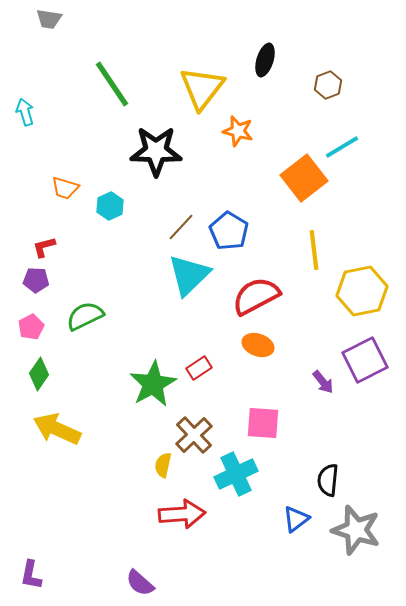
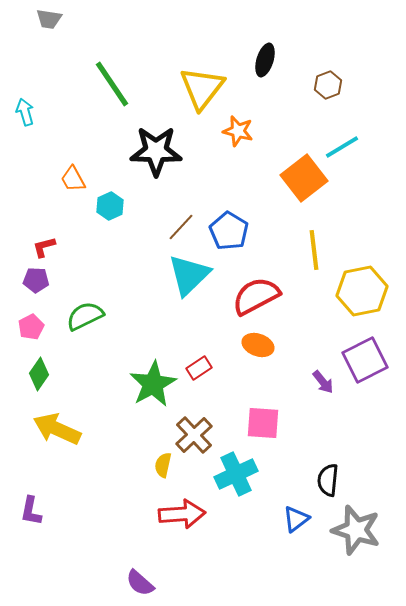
orange trapezoid: moved 8 px right, 9 px up; rotated 44 degrees clockwise
purple L-shape: moved 64 px up
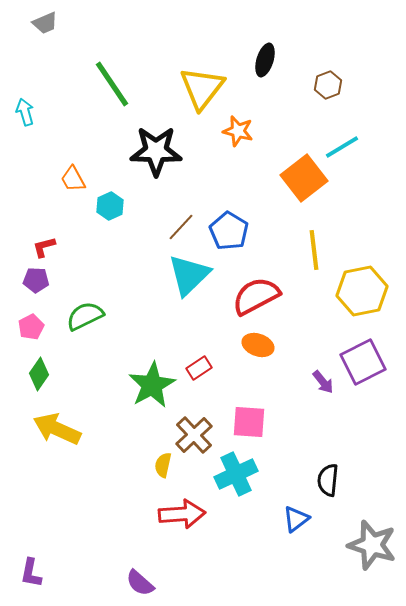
gray trapezoid: moved 4 px left, 4 px down; rotated 32 degrees counterclockwise
purple square: moved 2 px left, 2 px down
green star: moved 1 px left, 1 px down
pink square: moved 14 px left, 1 px up
purple L-shape: moved 62 px down
gray star: moved 16 px right, 15 px down
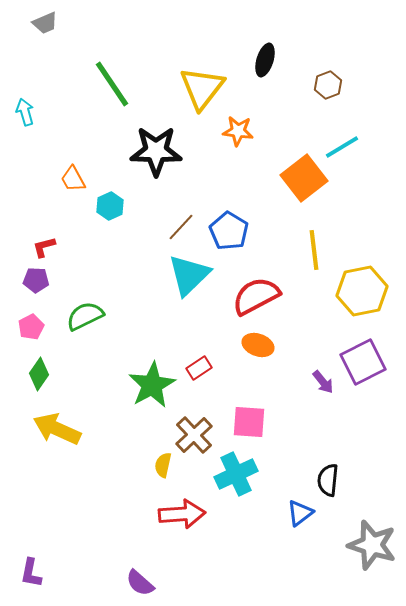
orange star: rotated 8 degrees counterclockwise
blue triangle: moved 4 px right, 6 px up
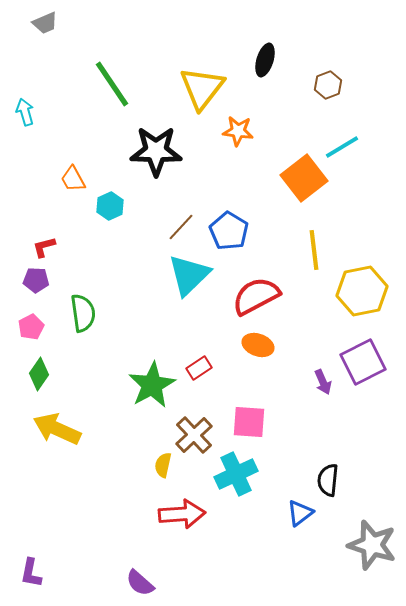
green semicircle: moved 2 px left, 3 px up; rotated 108 degrees clockwise
purple arrow: rotated 15 degrees clockwise
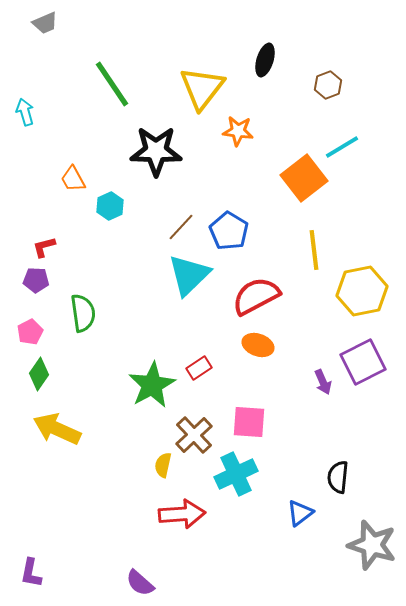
pink pentagon: moved 1 px left, 5 px down
black semicircle: moved 10 px right, 3 px up
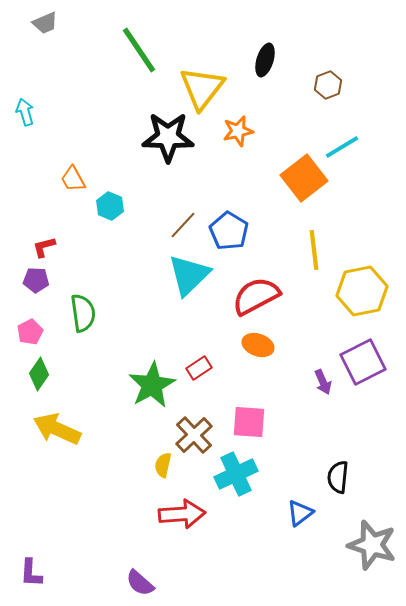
green line: moved 27 px right, 34 px up
orange star: rotated 20 degrees counterclockwise
black star: moved 12 px right, 14 px up
cyan hexagon: rotated 12 degrees counterclockwise
brown line: moved 2 px right, 2 px up
purple L-shape: rotated 8 degrees counterclockwise
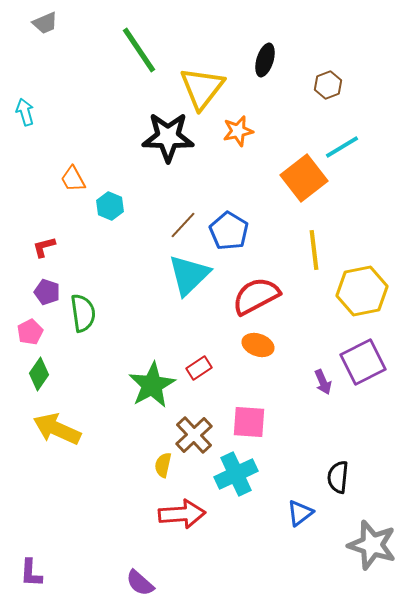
purple pentagon: moved 11 px right, 12 px down; rotated 15 degrees clockwise
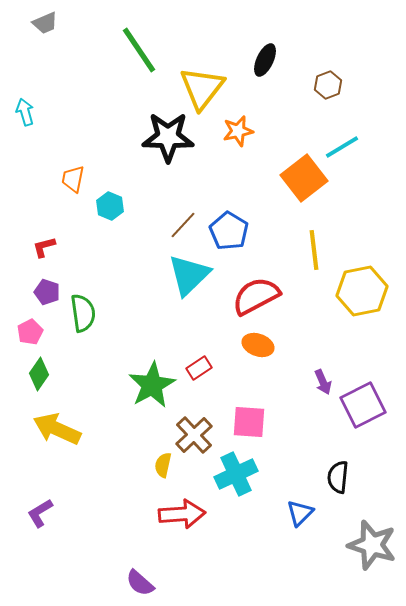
black ellipse: rotated 8 degrees clockwise
orange trapezoid: rotated 40 degrees clockwise
purple square: moved 43 px down
blue triangle: rotated 8 degrees counterclockwise
purple L-shape: moved 9 px right, 60 px up; rotated 56 degrees clockwise
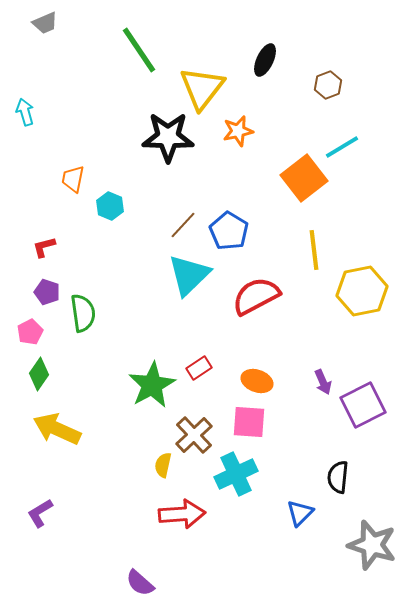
orange ellipse: moved 1 px left, 36 px down
